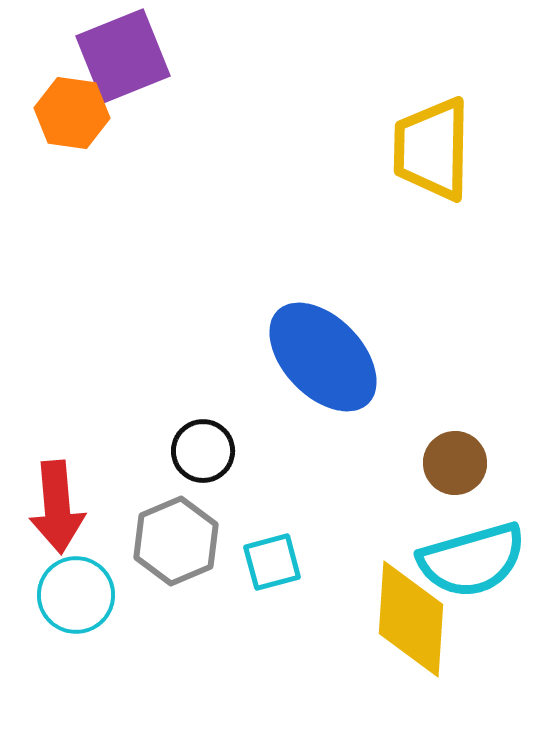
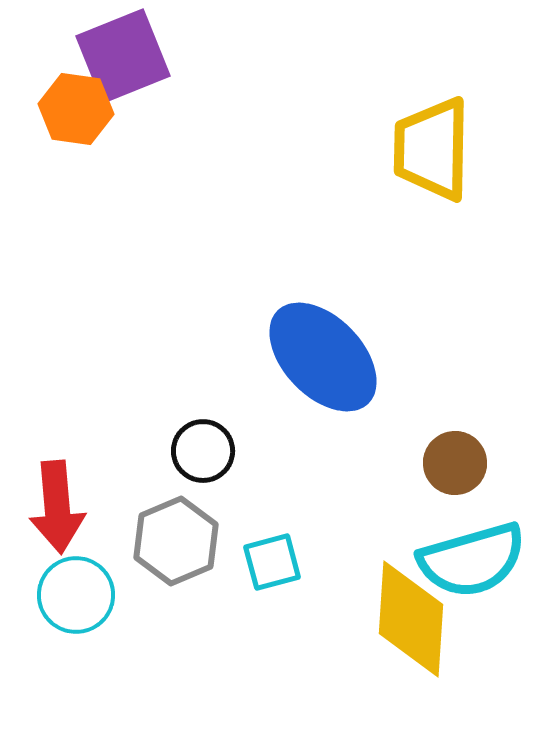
orange hexagon: moved 4 px right, 4 px up
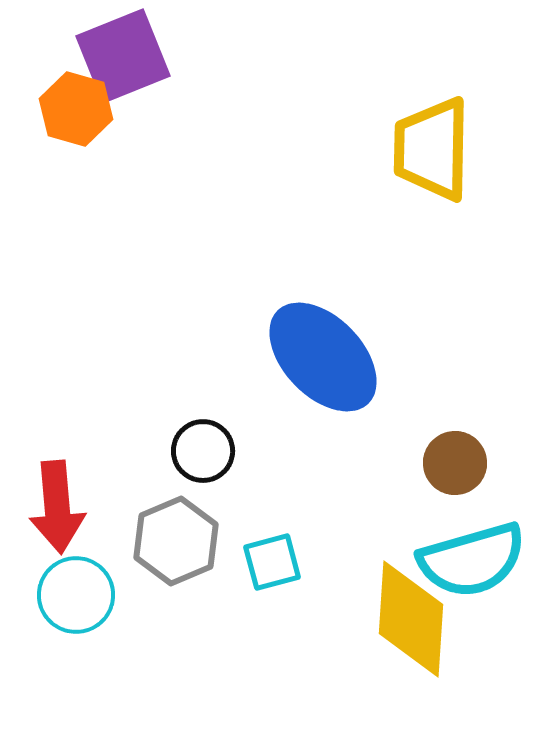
orange hexagon: rotated 8 degrees clockwise
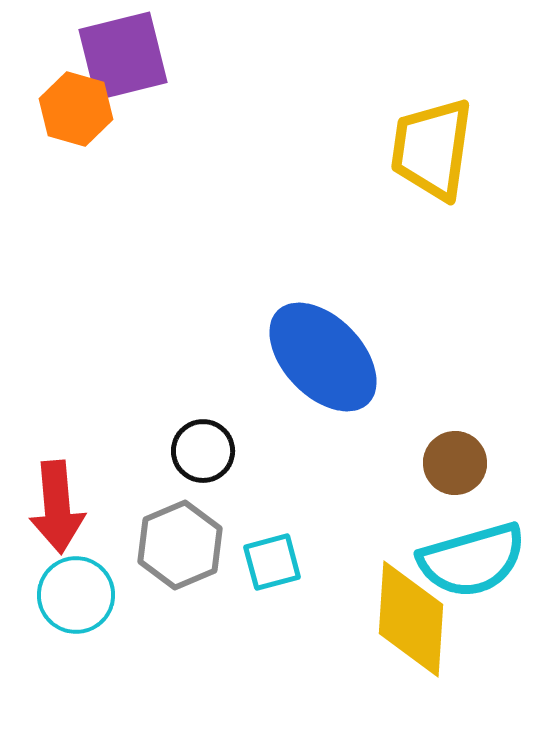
purple square: rotated 8 degrees clockwise
yellow trapezoid: rotated 7 degrees clockwise
gray hexagon: moved 4 px right, 4 px down
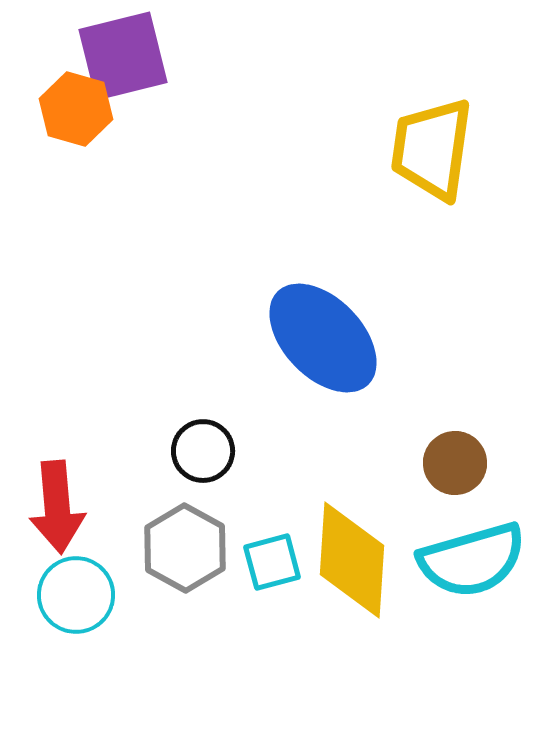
blue ellipse: moved 19 px up
gray hexagon: moved 5 px right, 3 px down; rotated 8 degrees counterclockwise
yellow diamond: moved 59 px left, 59 px up
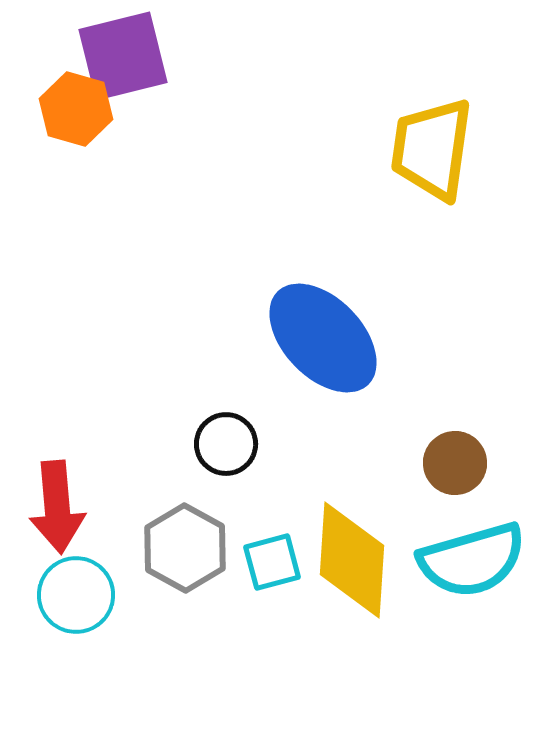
black circle: moved 23 px right, 7 px up
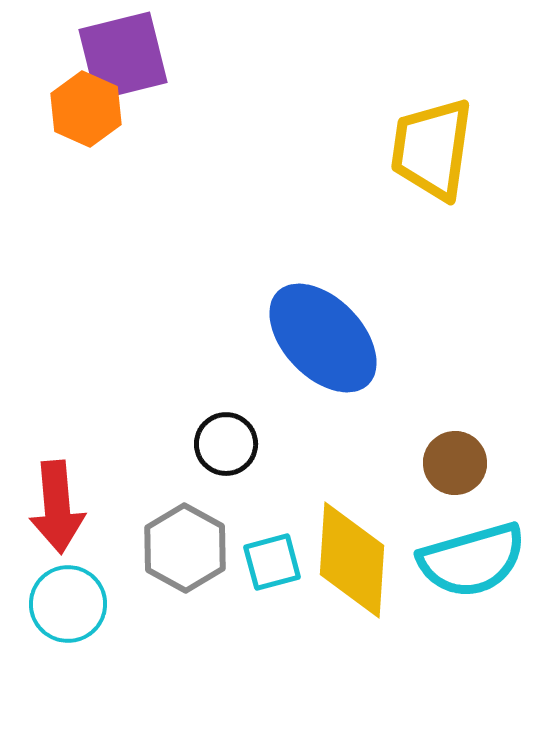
orange hexagon: moved 10 px right; rotated 8 degrees clockwise
cyan circle: moved 8 px left, 9 px down
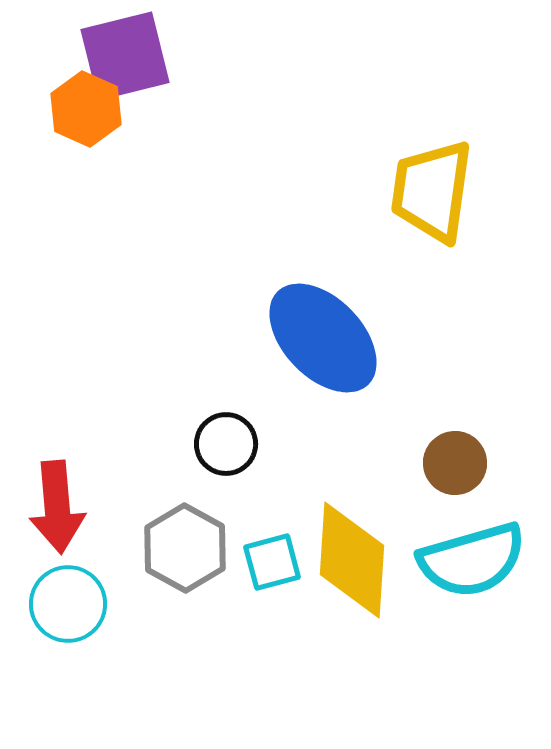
purple square: moved 2 px right
yellow trapezoid: moved 42 px down
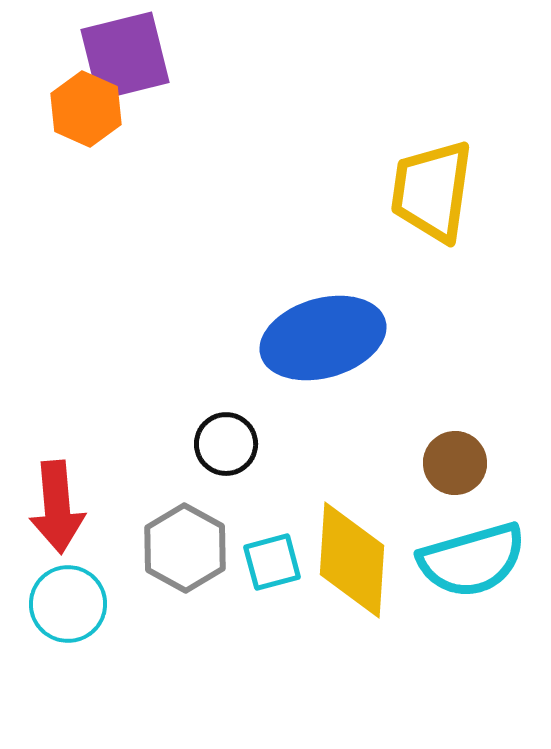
blue ellipse: rotated 62 degrees counterclockwise
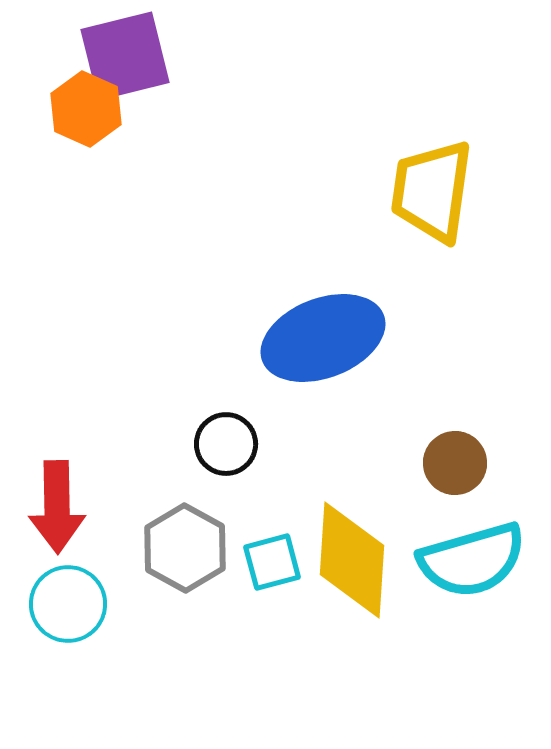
blue ellipse: rotated 5 degrees counterclockwise
red arrow: rotated 4 degrees clockwise
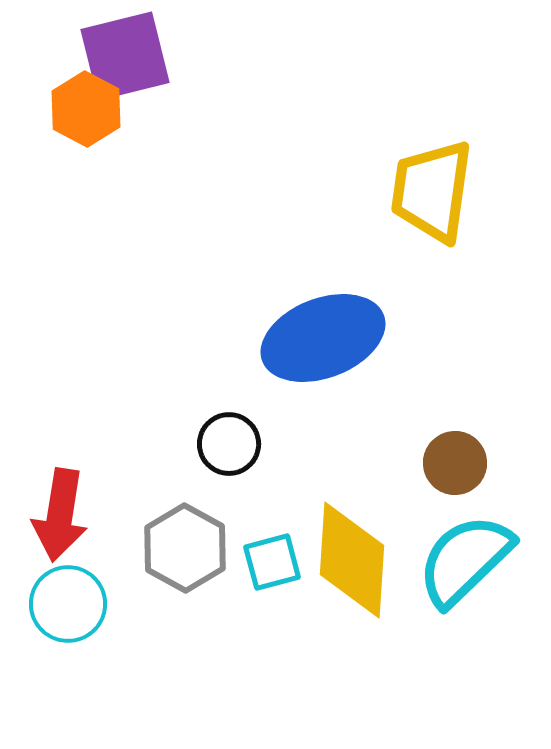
orange hexagon: rotated 4 degrees clockwise
black circle: moved 3 px right
red arrow: moved 3 px right, 8 px down; rotated 10 degrees clockwise
cyan semicircle: moved 7 px left; rotated 152 degrees clockwise
